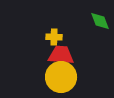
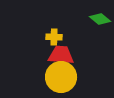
green diamond: moved 2 px up; rotated 30 degrees counterclockwise
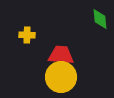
green diamond: rotated 45 degrees clockwise
yellow cross: moved 27 px left, 2 px up
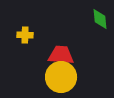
yellow cross: moved 2 px left
